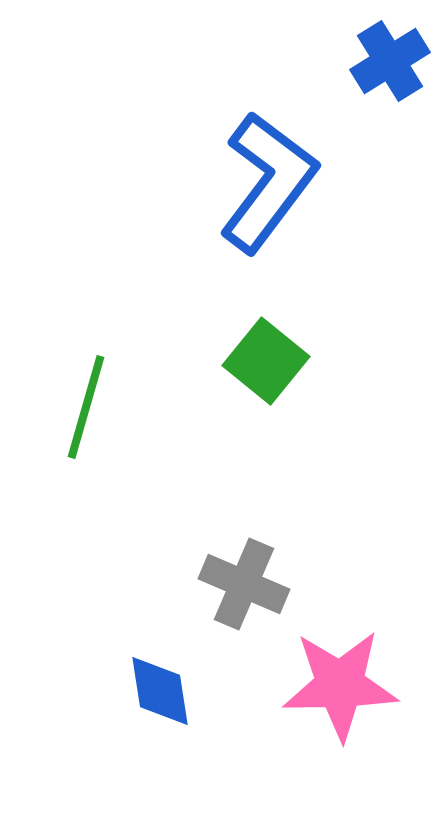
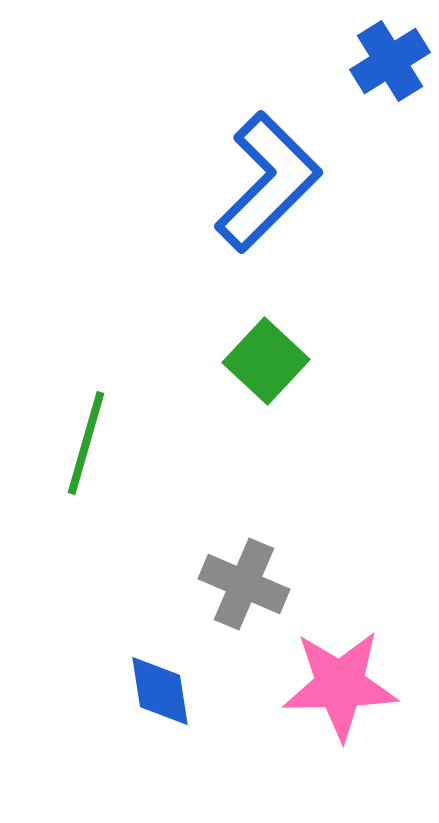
blue L-shape: rotated 8 degrees clockwise
green square: rotated 4 degrees clockwise
green line: moved 36 px down
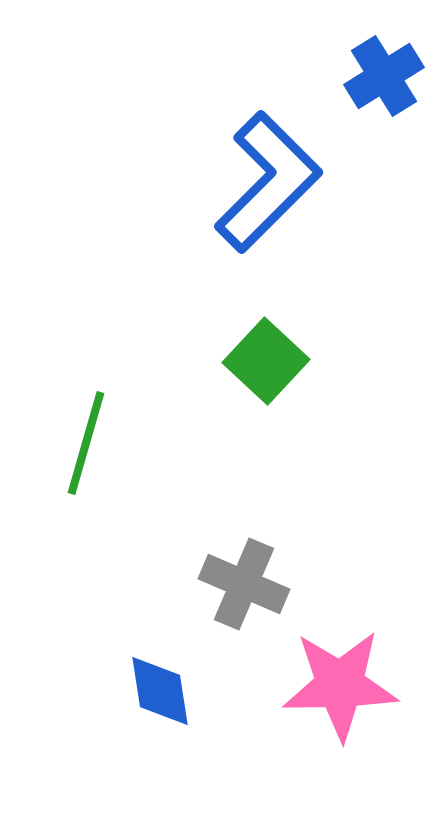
blue cross: moved 6 px left, 15 px down
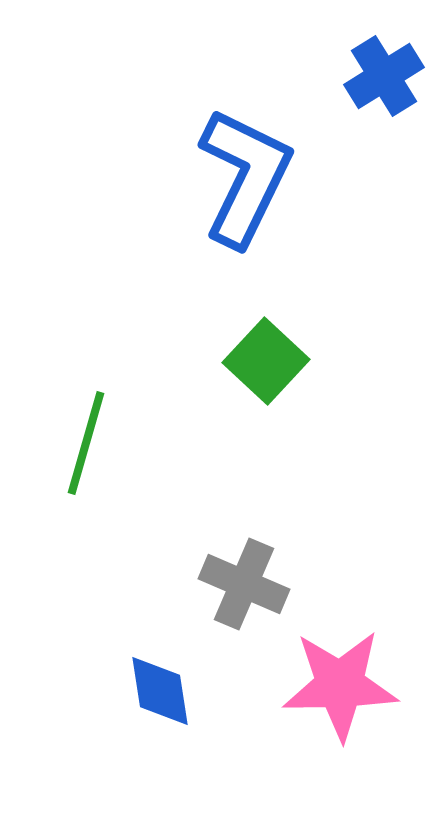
blue L-shape: moved 23 px left, 5 px up; rotated 19 degrees counterclockwise
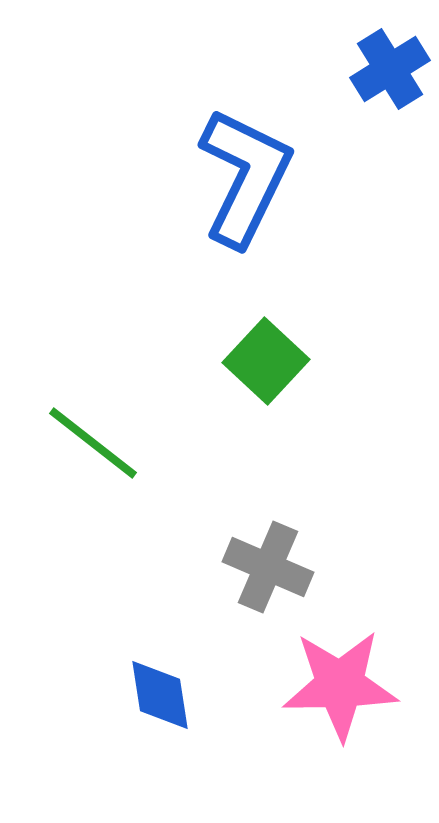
blue cross: moved 6 px right, 7 px up
green line: moved 7 px right; rotated 68 degrees counterclockwise
gray cross: moved 24 px right, 17 px up
blue diamond: moved 4 px down
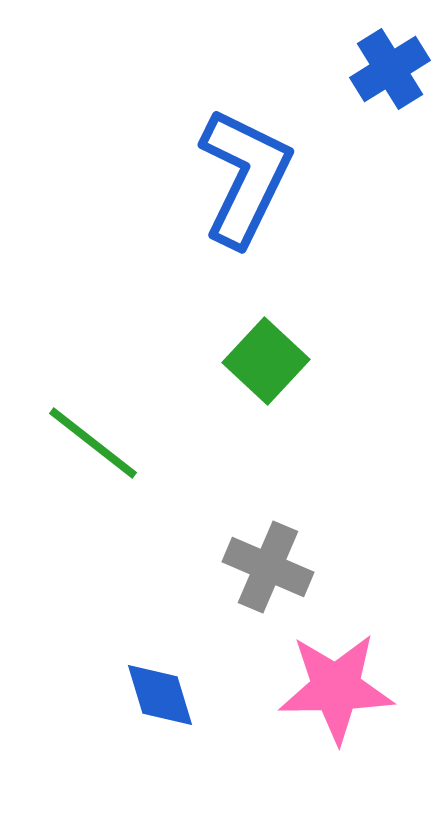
pink star: moved 4 px left, 3 px down
blue diamond: rotated 8 degrees counterclockwise
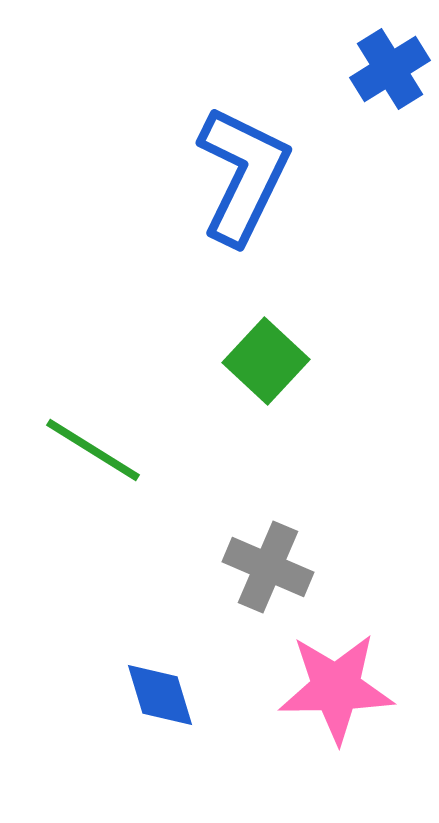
blue L-shape: moved 2 px left, 2 px up
green line: moved 7 px down; rotated 6 degrees counterclockwise
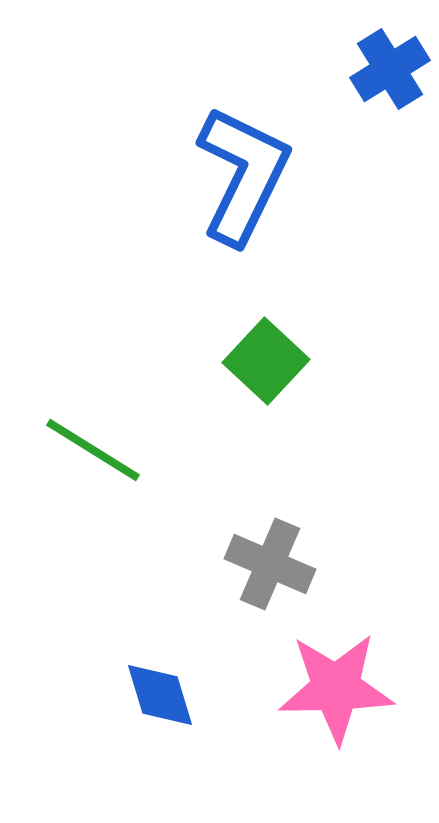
gray cross: moved 2 px right, 3 px up
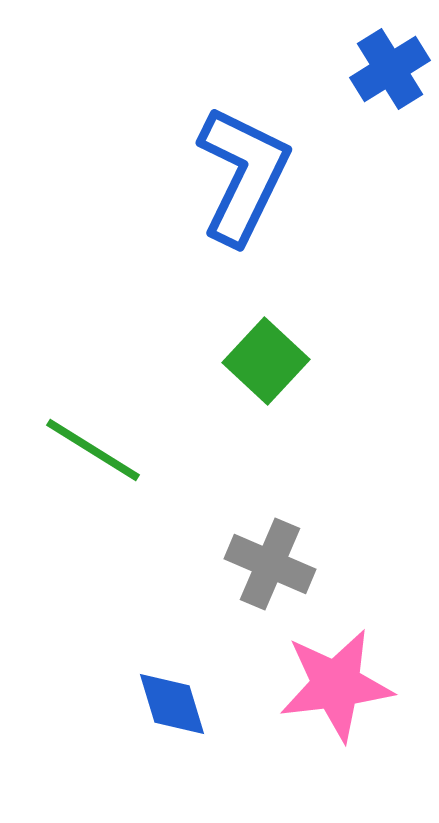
pink star: moved 3 px up; rotated 6 degrees counterclockwise
blue diamond: moved 12 px right, 9 px down
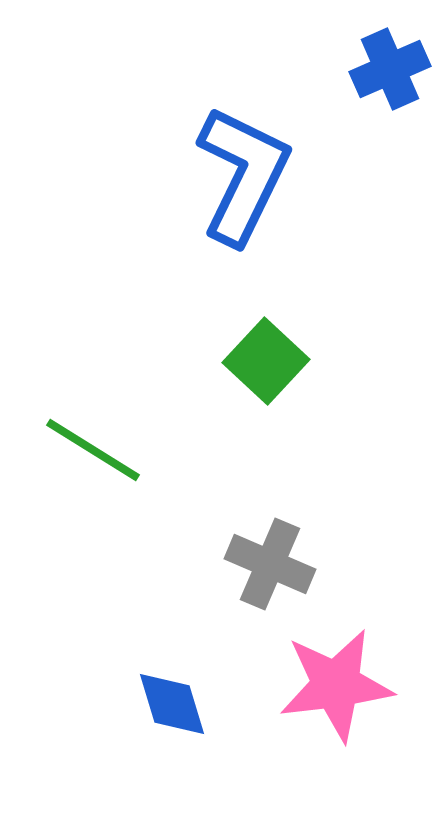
blue cross: rotated 8 degrees clockwise
